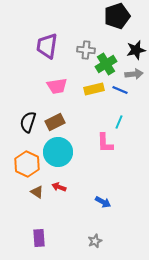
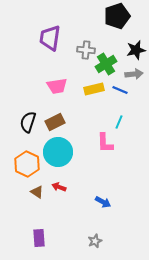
purple trapezoid: moved 3 px right, 8 px up
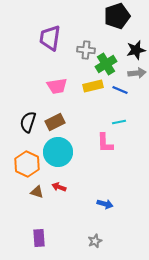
gray arrow: moved 3 px right, 1 px up
yellow rectangle: moved 1 px left, 3 px up
cyan line: rotated 56 degrees clockwise
brown triangle: rotated 16 degrees counterclockwise
blue arrow: moved 2 px right, 2 px down; rotated 14 degrees counterclockwise
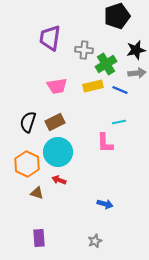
gray cross: moved 2 px left
red arrow: moved 7 px up
brown triangle: moved 1 px down
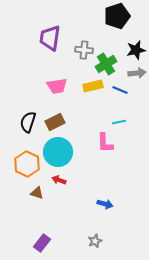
purple rectangle: moved 3 px right, 5 px down; rotated 42 degrees clockwise
